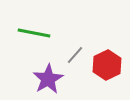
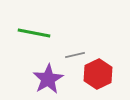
gray line: rotated 36 degrees clockwise
red hexagon: moved 9 px left, 9 px down
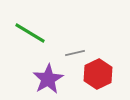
green line: moved 4 px left; rotated 20 degrees clockwise
gray line: moved 2 px up
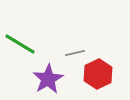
green line: moved 10 px left, 11 px down
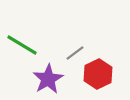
green line: moved 2 px right, 1 px down
gray line: rotated 24 degrees counterclockwise
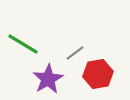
green line: moved 1 px right, 1 px up
red hexagon: rotated 16 degrees clockwise
